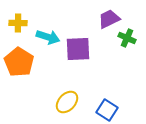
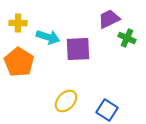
yellow ellipse: moved 1 px left, 1 px up
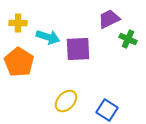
green cross: moved 1 px right, 1 px down
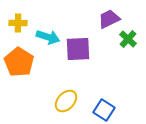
green cross: rotated 18 degrees clockwise
blue square: moved 3 px left
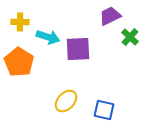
purple trapezoid: moved 1 px right, 3 px up
yellow cross: moved 2 px right, 1 px up
green cross: moved 2 px right, 2 px up
blue square: rotated 20 degrees counterclockwise
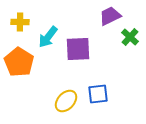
cyan arrow: rotated 110 degrees clockwise
blue square: moved 6 px left, 16 px up; rotated 20 degrees counterclockwise
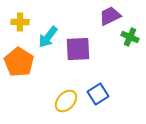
green cross: rotated 18 degrees counterclockwise
blue square: rotated 25 degrees counterclockwise
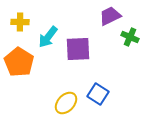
blue square: rotated 25 degrees counterclockwise
yellow ellipse: moved 2 px down
